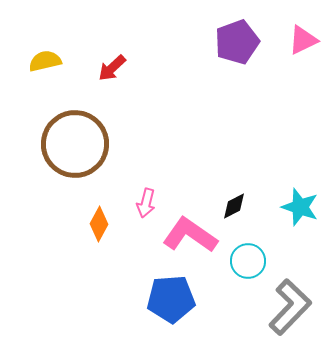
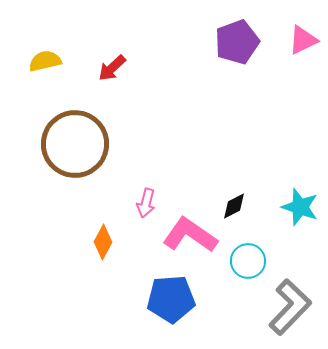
orange diamond: moved 4 px right, 18 px down
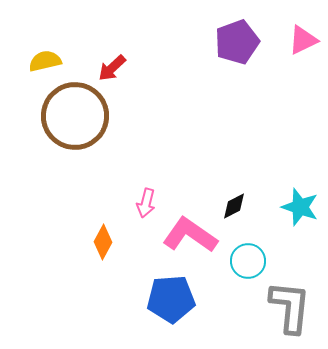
brown circle: moved 28 px up
gray L-shape: rotated 38 degrees counterclockwise
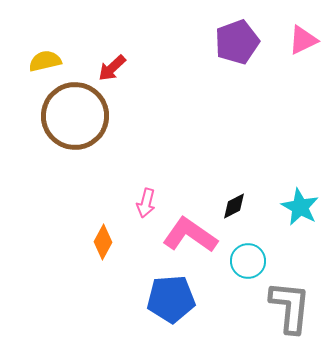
cyan star: rotated 9 degrees clockwise
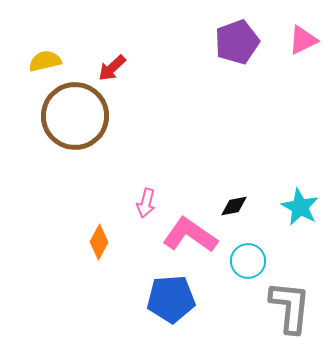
black diamond: rotated 16 degrees clockwise
orange diamond: moved 4 px left
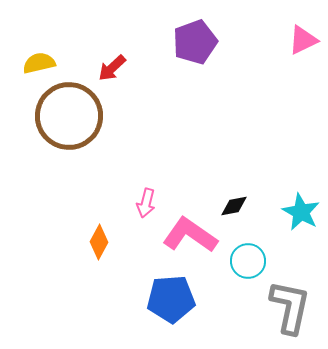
purple pentagon: moved 42 px left
yellow semicircle: moved 6 px left, 2 px down
brown circle: moved 6 px left
cyan star: moved 1 px right, 5 px down
gray L-shape: rotated 6 degrees clockwise
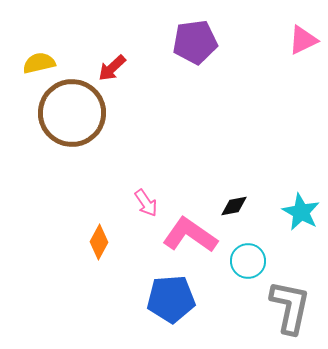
purple pentagon: rotated 12 degrees clockwise
brown circle: moved 3 px right, 3 px up
pink arrow: rotated 48 degrees counterclockwise
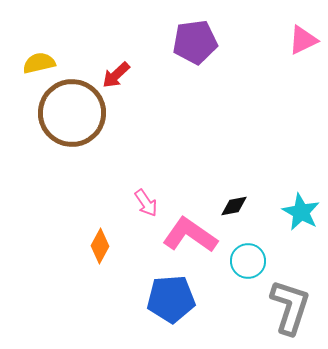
red arrow: moved 4 px right, 7 px down
orange diamond: moved 1 px right, 4 px down
gray L-shape: rotated 6 degrees clockwise
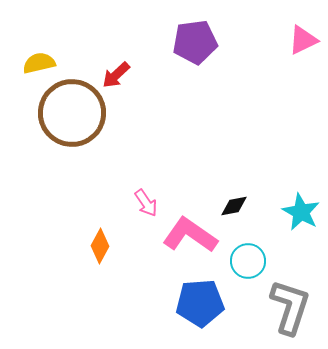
blue pentagon: moved 29 px right, 4 px down
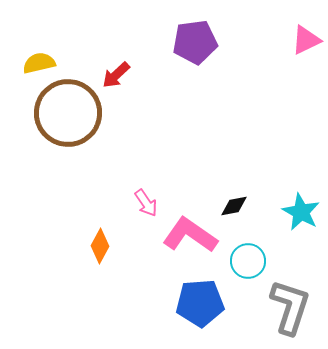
pink triangle: moved 3 px right
brown circle: moved 4 px left
